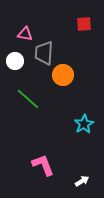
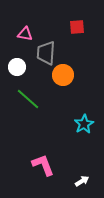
red square: moved 7 px left, 3 px down
gray trapezoid: moved 2 px right
white circle: moved 2 px right, 6 px down
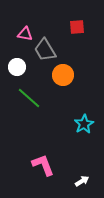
gray trapezoid: moved 1 px left, 3 px up; rotated 35 degrees counterclockwise
green line: moved 1 px right, 1 px up
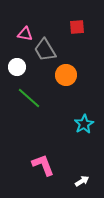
orange circle: moved 3 px right
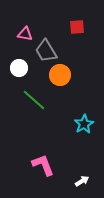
gray trapezoid: moved 1 px right, 1 px down
white circle: moved 2 px right, 1 px down
orange circle: moved 6 px left
green line: moved 5 px right, 2 px down
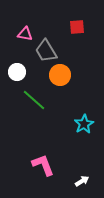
white circle: moved 2 px left, 4 px down
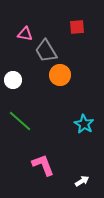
white circle: moved 4 px left, 8 px down
green line: moved 14 px left, 21 px down
cyan star: rotated 12 degrees counterclockwise
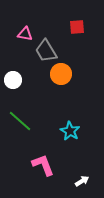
orange circle: moved 1 px right, 1 px up
cyan star: moved 14 px left, 7 px down
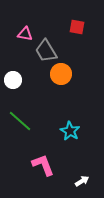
red square: rotated 14 degrees clockwise
